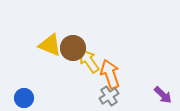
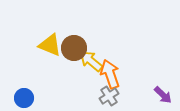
brown circle: moved 1 px right
yellow arrow: moved 2 px right; rotated 15 degrees counterclockwise
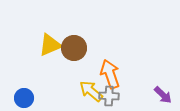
yellow triangle: rotated 45 degrees counterclockwise
yellow arrow: moved 30 px down
gray cross: rotated 36 degrees clockwise
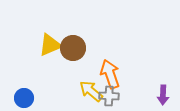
brown circle: moved 1 px left
purple arrow: rotated 48 degrees clockwise
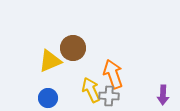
yellow triangle: moved 16 px down
orange arrow: moved 3 px right
yellow arrow: moved 1 px up; rotated 25 degrees clockwise
blue circle: moved 24 px right
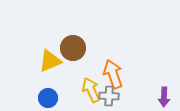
purple arrow: moved 1 px right, 2 px down
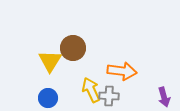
yellow triangle: rotated 35 degrees counterclockwise
orange arrow: moved 9 px right, 3 px up; rotated 116 degrees clockwise
purple arrow: rotated 18 degrees counterclockwise
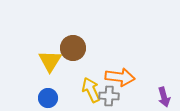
orange arrow: moved 2 px left, 6 px down
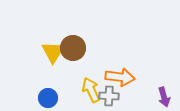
yellow triangle: moved 3 px right, 9 px up
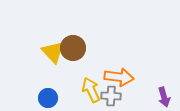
yellow triangle: rotated 15 degrees counterclockwise
orange arrow: moved 1 px left
gray cross: moved 2 px right
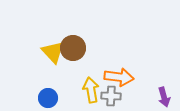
yellow arrow: rotated 15 degrees clockwise
